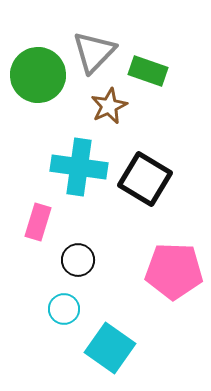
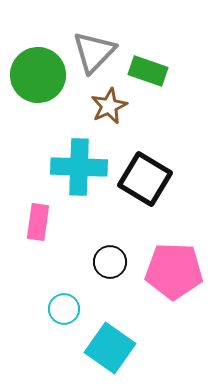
cyan cross: rotated 6 degrees counterclockwise
pink rectangle: rotated 9 degrees counterclockwise
black circle: moved 32 px right, 2 px down
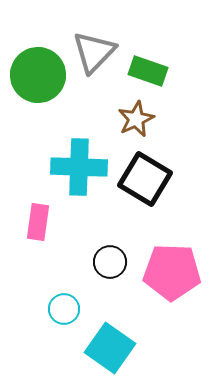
brown star: moved 27 px right, 13 px down
pink pentagon: moved 2 px left, 1 px down
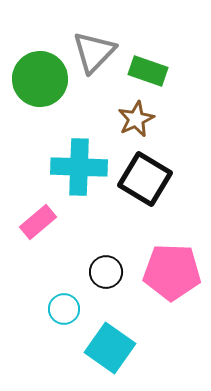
green circle: moved 2 px right, 4 px down
pink rectangle: rotated 42 degrees clockwise
black circle: moved 4 px left, 10 px down
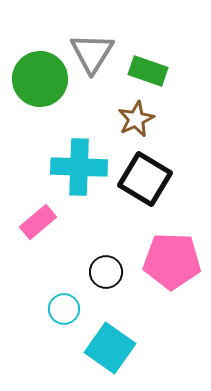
gray triangle: moved 2 px left, 1 px down; rotated 12 degrees counterclockwise
pink pentagon: moved 11 px up
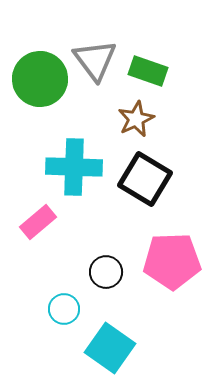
gray triangle: moved 3 px right, 7 px down; rotated 9 degrees counterclockwise
cyan cross: moved 5 px left
pink pentagon: rotated 4 degrees counterclockwise
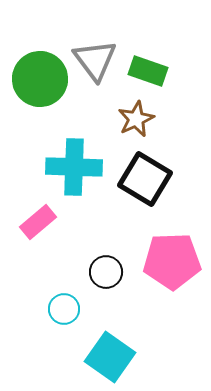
cyan square: moved 9 px down
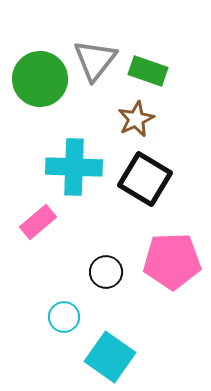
gray triangle: rotated 15 degrees clockwise
cyan circle: moved 8 px down
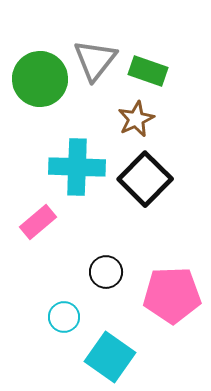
cyan cross: moved 3 px right
black square: rotated 14 degrees clockwise
pink pentagon: moved 34 px down
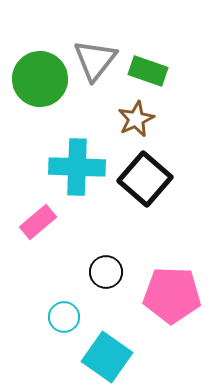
black square: rotated 4 degrees counterclockwise
pink pentagon: rotated 4 degrees clockwise
cyan square: moved 3 px left
